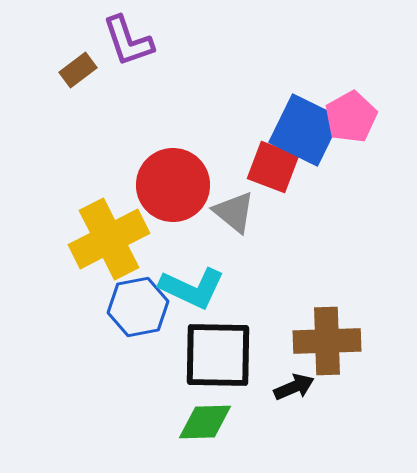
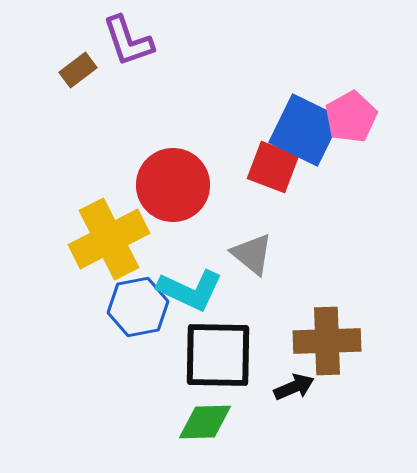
gray triangle: moved 18 px right, 42 px down
cyan L-shape: moved 2 px left, 2 px down
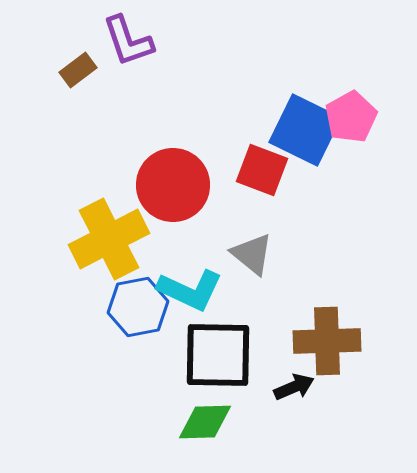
red square: moved 11 px left, 3 px down
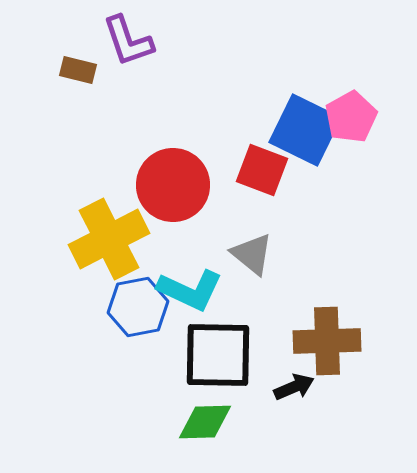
brown rectangle: rotated 51 degrees clockwise
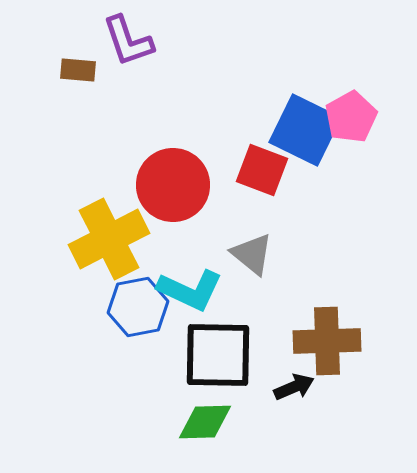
brown rectangle: rotated 9 degrees counterclockwise
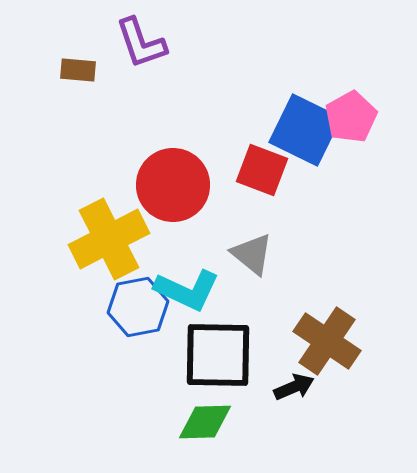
purple L-shape: moved 13 px right, 2 px down
cyan L-shape: moved 3 px left
brown cross: rotated 36 degrees clockwise
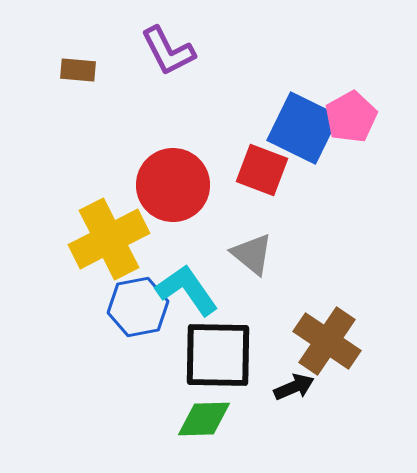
purple L-shape: moved 27 px right, 8 px down; rotated 8 degrees counterclockwise
blue square: moved 2 px left, 2 px up
cyan L-shape: rotated 150 degrees counterclockwise
green diamond: moved 1 px left, 3 px up
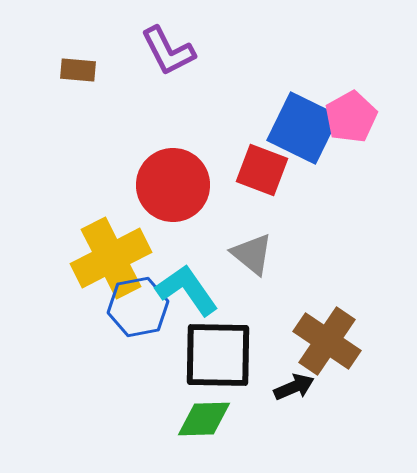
yellow cross: moved 2 px right, 19 px down
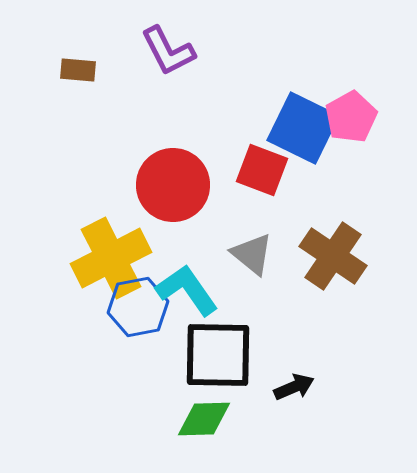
brown cross: moved 6 px right, 85 px up
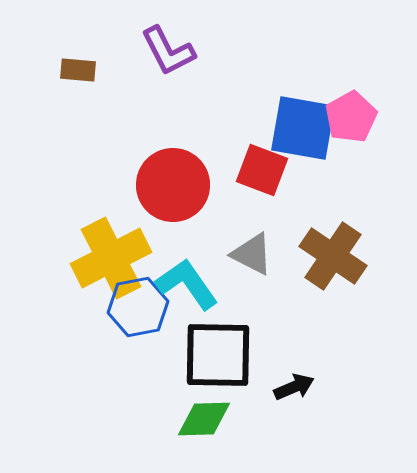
blue square: rotated 16 degrees counterclockwise
gray triangle: rotated 12 degrees counterclockwise
cyan L-shape: moved 6 px up
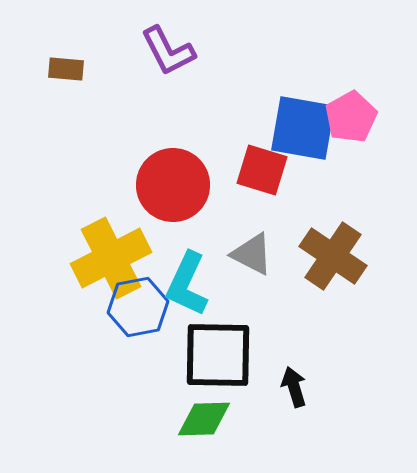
brown rectangle: moved 12 px left, 1 px up
red square: rotated 4 degrees counterclockwise
cyan L-shape: rotated 120 degrees counterclockwise
black arrow: rotated 84 degrees counterclockwise
